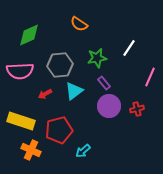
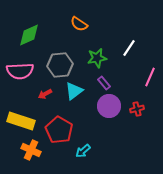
red pentagon: rotated 28 degrees counterclockwise
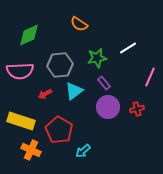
white line: moved 1 px left; rotated 24 degrees clockwise
purple circle: moved 1 px left, 1 px down
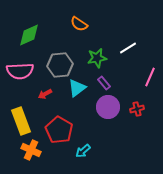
cyan triangle: moved 3 px right, 3 px up
yellow rectangle: rotated 52 degrees clockwise
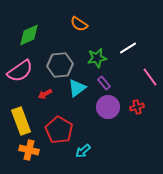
pink semicircle: rotated 32 degrees counterclockwise
pink line: rotated 60 degrees counterclockwise
red cross: moved 2 px up
orange cross: moved 2 px left; rotated 12 degrees counterclockwise
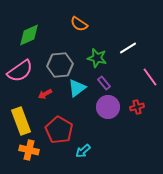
green star: rotated 24 degrees clockwise
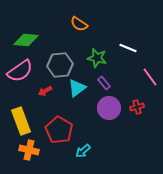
green diamond: moved 3 px left, 5 px down; rotated 30 degrees clockwise
white line: rotated 54 degrees clockwise
red arrow: moved 3 px up
purple circle: moved 1 px right, 1 px down
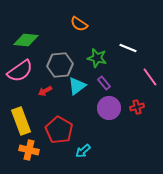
cyan triangle: moved 2 px up
